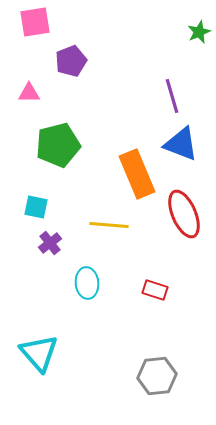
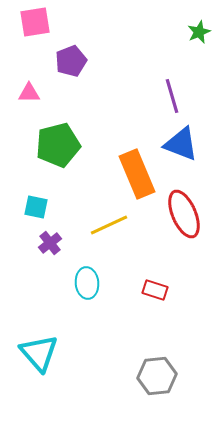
yellow line: rotated 30 degrees counterclockwise
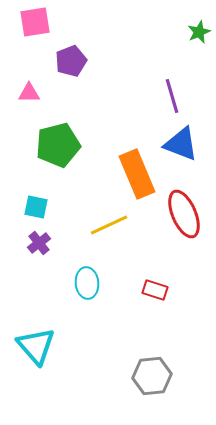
purple cross: moved 11 px left
cyan triangle: moved 3 px left, 7 px up
gray hexagon: moved 5 px left
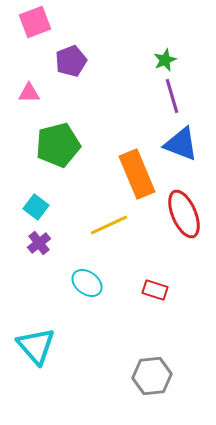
pink square: rotated 12 degrees counterclockwise
green star: moved 34 px left, 28 px down
cyan square: rotated 25 degrees clockwise
cyan ellipse: rotated 48 degrees counterclockwise
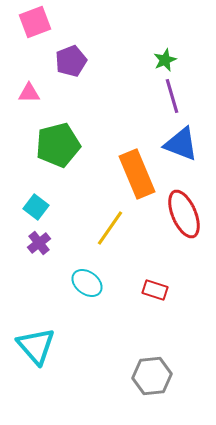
yellow line: moved 1 px right, 3 px down; rotated 30 degrees counterclockwise
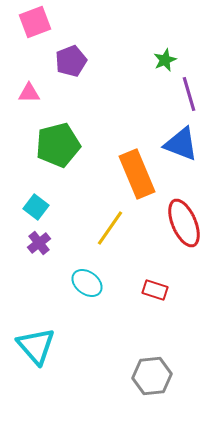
purple line: moved 17 px right, 2 px up
red ellipse: moved 9 px down
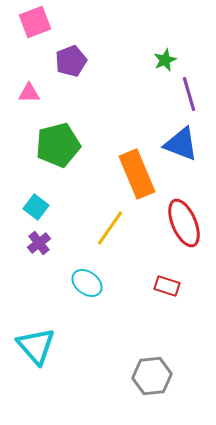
red rectangle: moved 12 px right, 4 px up
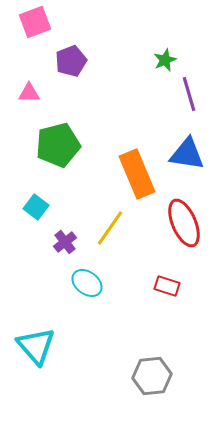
blue triangle: moved 6 px right, 10 px down; rotated 12 degrees counterclockwise
purple cross: moved 26 px right, 1 px up
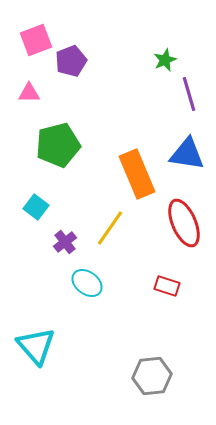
pink square: moved 1 px right, 18 px down
